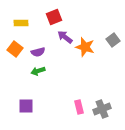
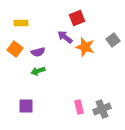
red square: moved 23 px right, 1 px down
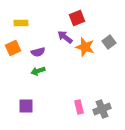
gray square: moved 4 px left, 2 px down
orange square: moved 2 px left, 1 px up; rotated 28 degrees clockwise
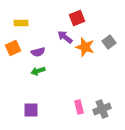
purple square: moved 5 px right, 4 px down
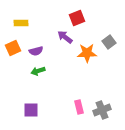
orange star: moved 2 px right, 6 px down; rotated 18 degrees counterclockwise
purple semicircle: moved 2 px left, 1 px up
gray cross: moved 1 px down
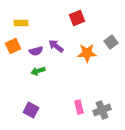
purple arrow: moved 9 px left, 9 px down
gray square: moved 2 px right
orange square: moved 2 px up
purple square: rotated 28 degrees clockwise
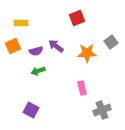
pink rectangle: moved 3 px right, 19 px up
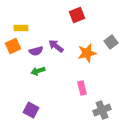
red square: moved 3 px up
yellow rectangle: moved 5 px down
orange star: rotated 12 degrees counterclockwise
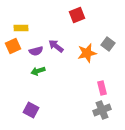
gray square: moved 3 px left, 2 px down; rotated 16 degrees counterclockwise
pink rectangle: moved 20 px right
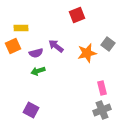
purple semicircle: moved 2 px down
